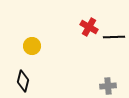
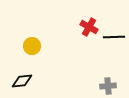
black diamond: moved 1 px left; rotated 70 degrees clockwise
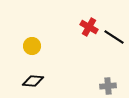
black line: rotated 35 degrees clockwise
black diamond: moved 11 px right; rotated 10 degrees clockwise
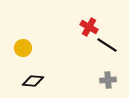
black line: moved 7 px left, 8 px down
yellow circle: moved 9 px left, 2 px down
gray cross: moved 6 px up
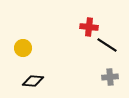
red cross: rotated 24 degrees counterclockwise
gray cross: moved 2 px right, 3 px up
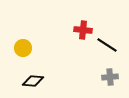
red cross: moved 6 px left, 3 px down
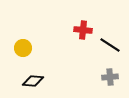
black line: moved 3 px right
